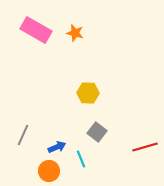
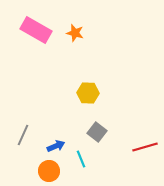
blue arrow: moved 1 px left, 1 px up
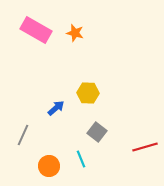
blue arrow: moved 38 px up; rotated 18 degrees counterclockwise
orange circle: moved 5 px up
